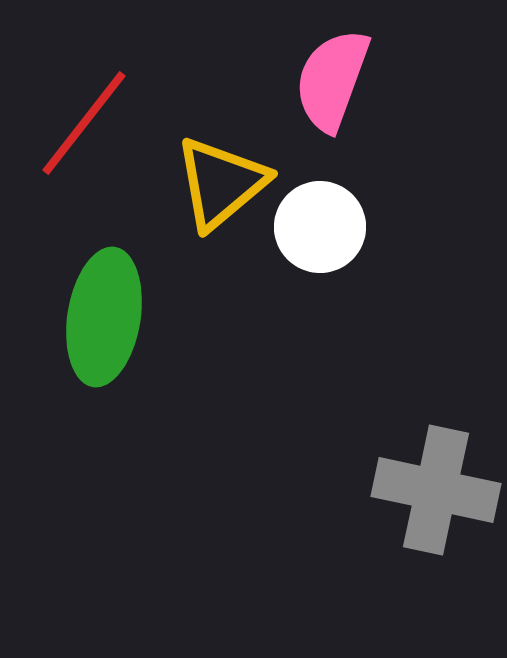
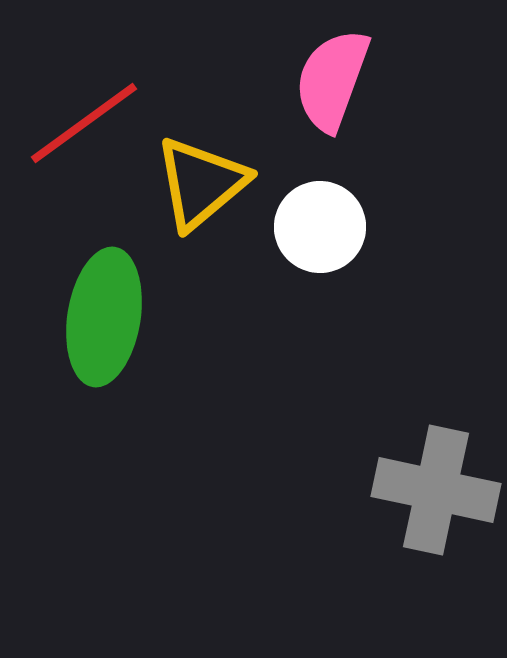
red line: rotated 16 degrees clockwise
yellow triangle: moved 20 px left
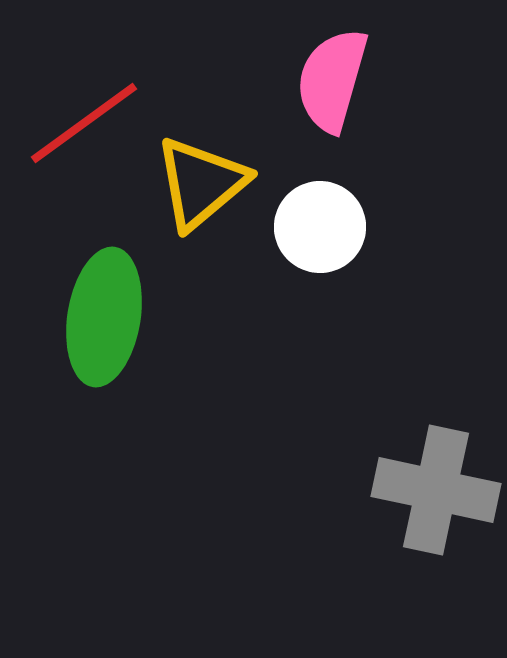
pink semicircle: rotated 4 degrees counterclockwise
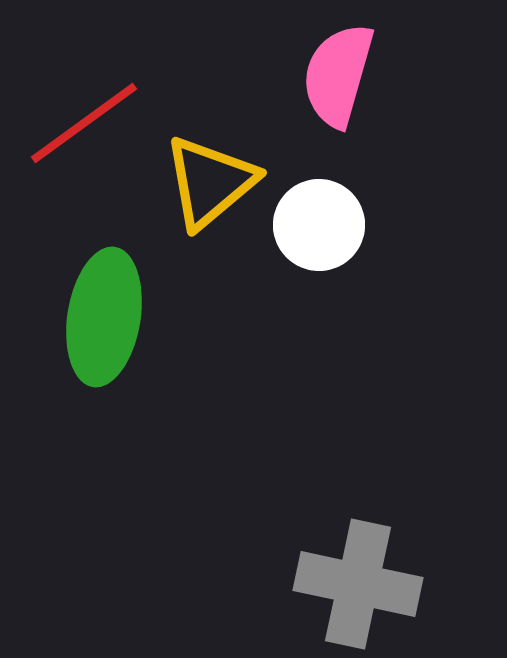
pink semicircle: moved 6 px right, 5 px up
yellow triangle: moved 9 px right, 1 px up
white circle: moved 1 px left, 2 px up
gray cross: moved 78 px left, 94 px down
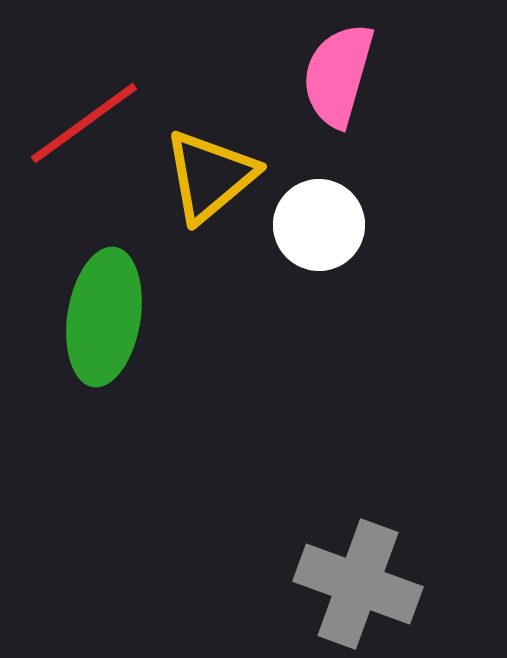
yellow triangle: moved 6 px up
gray cross: rotated 8 degrees clockwise
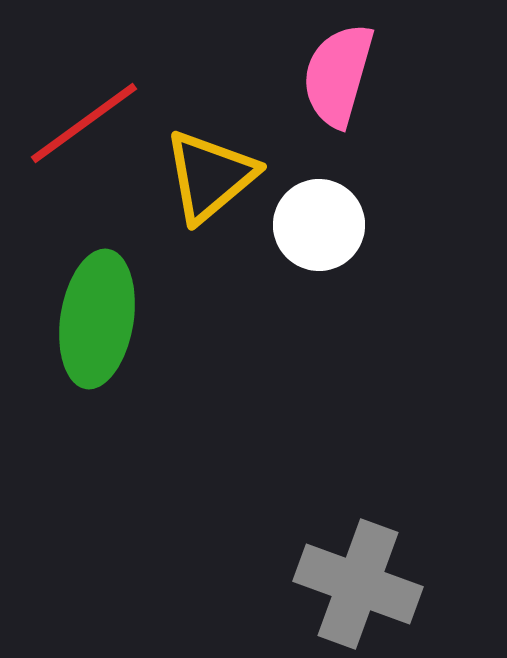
green ellipse: moved 7 px left, 2 px down
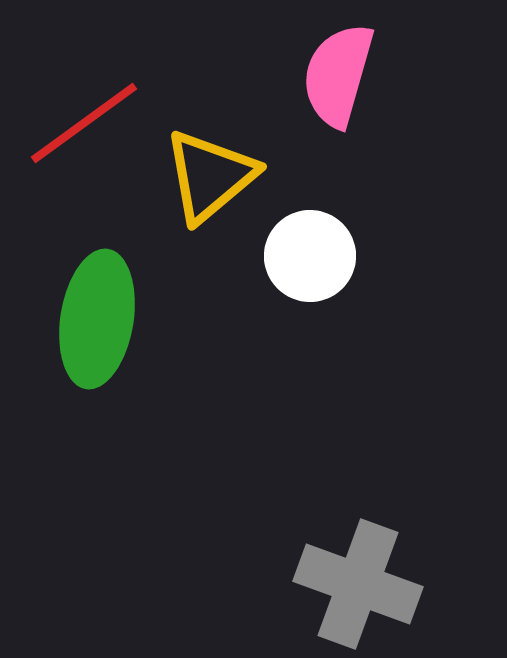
white circle: moved 9 px left, 31 px down
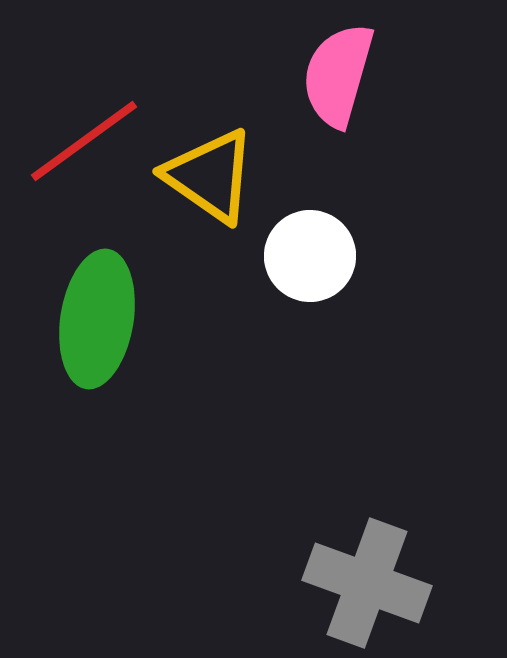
red line: moved 18 px down
yellow triangle: rotated 45 degrees counterclockwise
gray cross: moved 9 px right, 1 px up
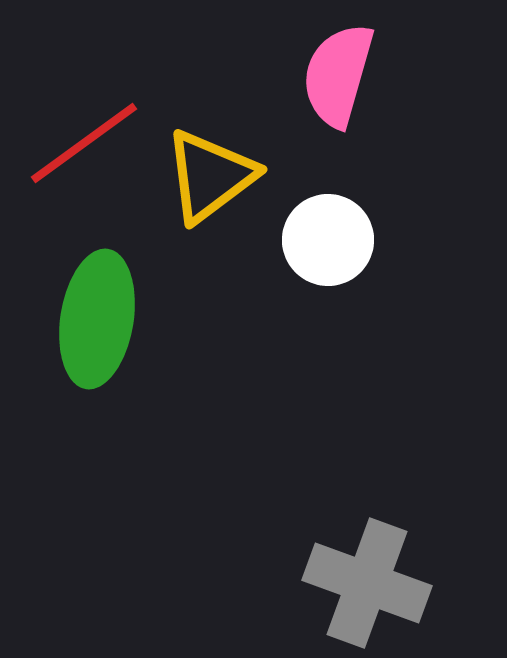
red line: moved 2 px down
yellow triangle: rotated 48 degrees clockwise
white circle: moved 18 px right, 16 px up
